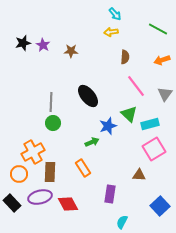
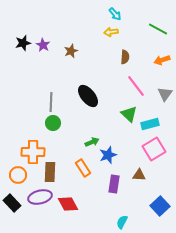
brown star: rotated 24 degrees counterclockwise
blue star: moved 29 px down
orange cross: rotated 30 degrees clockwise
orange circle: moved 1 px left, 1 px down
purple rectangle: moved 4 px right, 10 px up
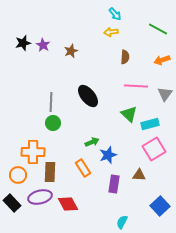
pink line: rotated 50 degrees counterclockwise
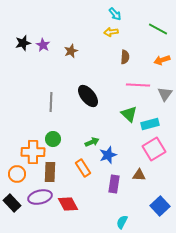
pink line: moved 2 px right, 1 px up
green circle: moved 16 px down
orange circle: moved 1 px left, 1 px up
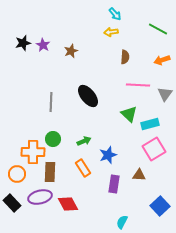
green arrow: moved 8 px left, 1 px up
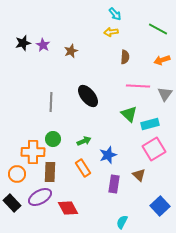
pink line: moved 1 px down
brown triangle: rotated 40 degrees clockwise
purple ellipse: rotated 15 degrees counterclockwise
red diamond: moved 4 px down
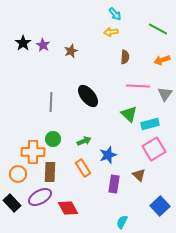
black star: rotated 21 degrees counterclockwise
orange circle: moved 1 px right
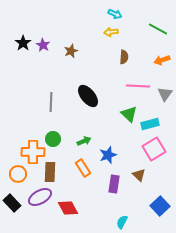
cyan arrow: rotated 24 degrees counterclockwise
brown semicircle: moved 1 px left
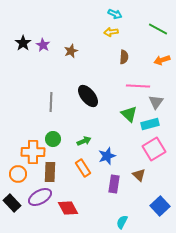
gray triangle: moved 9 px left, 8 px down
blue star: moved 1 px left, 1 px down
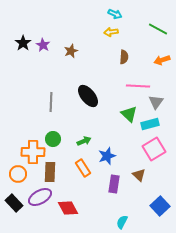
black rectangle: moved 2 px right
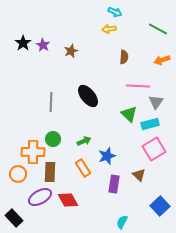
cyan arrow: moved 2 px up
yellow arrow: moved 2 px left, 3 px up
black rectangle: moved 15 px down
red diamond: moved 8 px up
